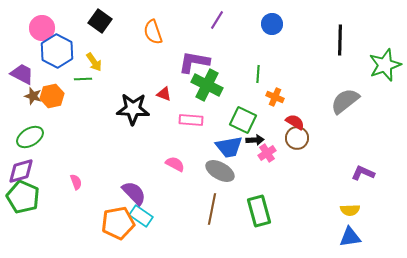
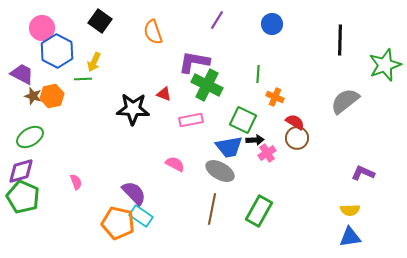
yellow arrow at (94, 62): rotated 60 degrees clockwise
pink rectangle at (191, 120): rotated 15 degrees counterclockwise
green rectangle at (259, 211): rotated 44 degrees clockwise
orange pentagon at (118, 223): rotated 24 degrees clockwise
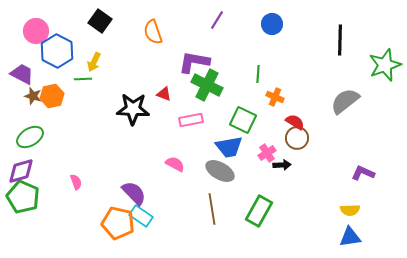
pink circle at (42, 28): moved 6 px left, 3 px down
black arrow at (255, 140): moved 27 px right, 25 px down
brown line at (212, 209): rotated 20 degrees counterclockwise
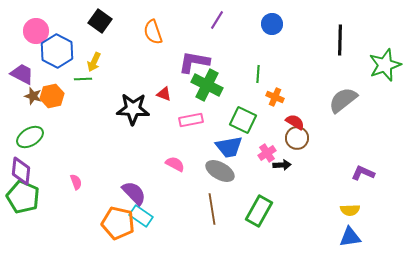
gray semicircle at (345, 101): moved 2 px left, 1 px up
purple diamond at (21, 171): rotated 68 degrees counterclockwise
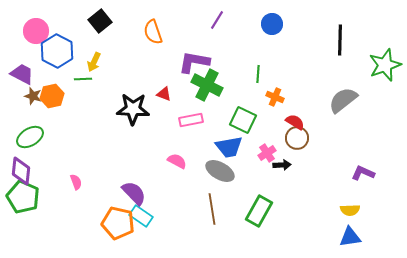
black square at (100, 21): rotated 15 degrees clockwise
pink semicircle at (175, 164): moved 2 px right, 3 px up
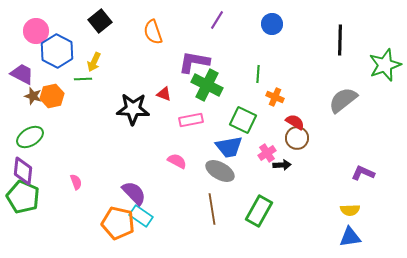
purple diamond at (21, 171): moved 2 px right
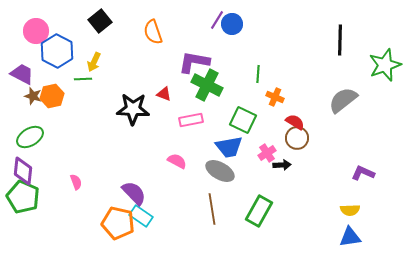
blue circle at (272, 24): moved 40 px left
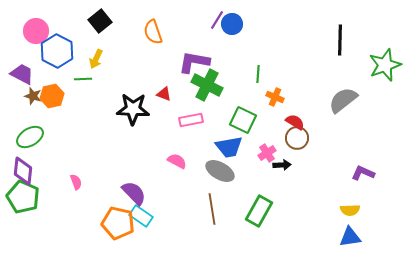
yellow arrow at (94, 62): moved 2 px right, 3 px up
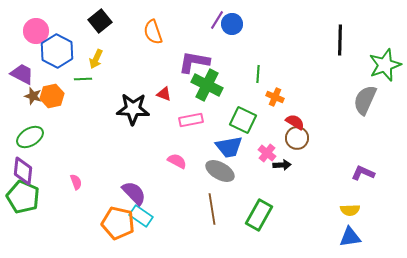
gray semicircle at (343, 100): moved 22 px right; rotated 28 degrees counterclockwise
pink cross at (267, 153): rotated 18 degrees counterclockwise
green rectangle at (259, 211): moved 4 px down
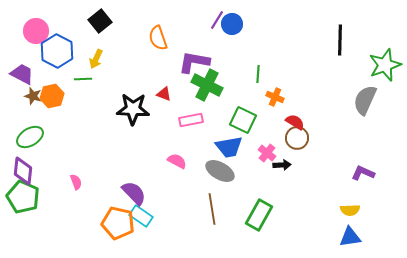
orange semicircle at (153, 32): moved 5 px right, 6 px down
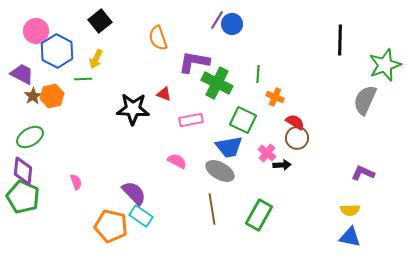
green cross at (207, 85): moved 10 px right, 2 px up
brown star at (33, 96): rotated 24 degrees clockwise
orange pentagon at (118, 223): moved 7 px left, 3 px down
blue triangle at (350, 237): rotated 20 degrees clockwise
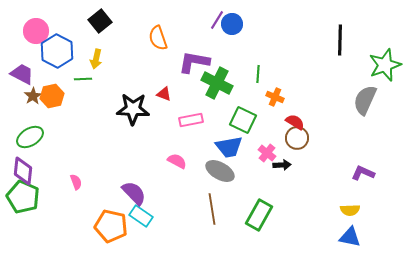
yellow arrow at (96, 59): rotated 12 degrees counterclockwise
